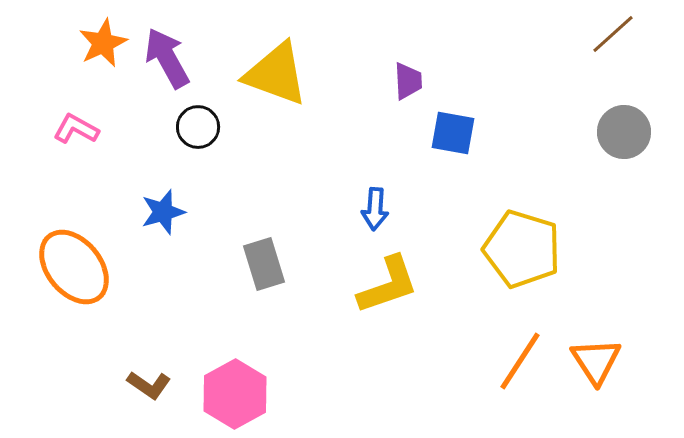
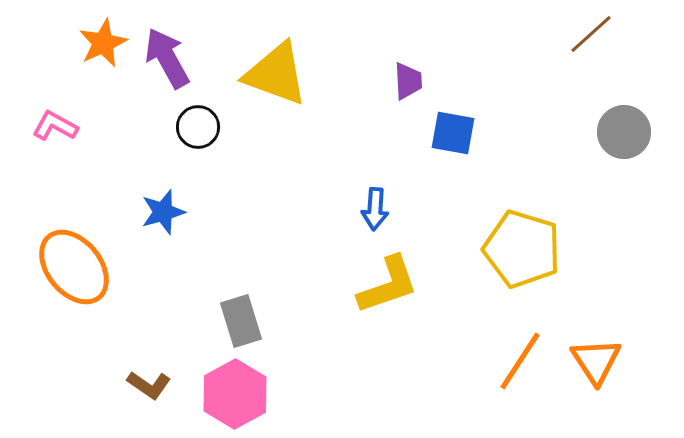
brown line: moved 22 px left
pink L-shape: moved 21 px left, 3 px up
gray rectangle: moved 23 px left, 57 px down
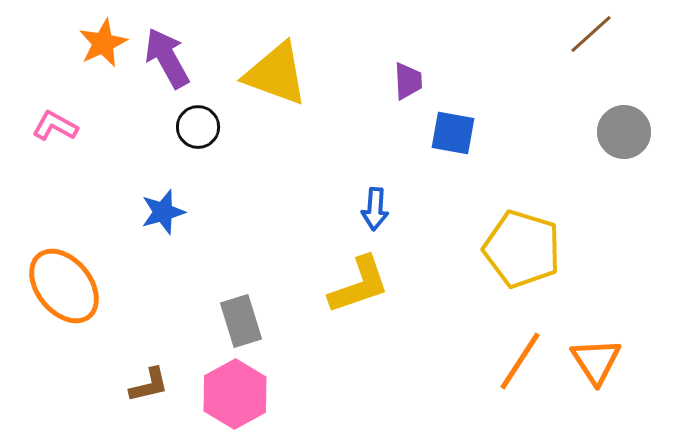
orange ellipse: moved 10 px left, 19 px down
yellow L-shape: moved 29 px left
brown L-shape: rotated 48 degrees counterclockwise
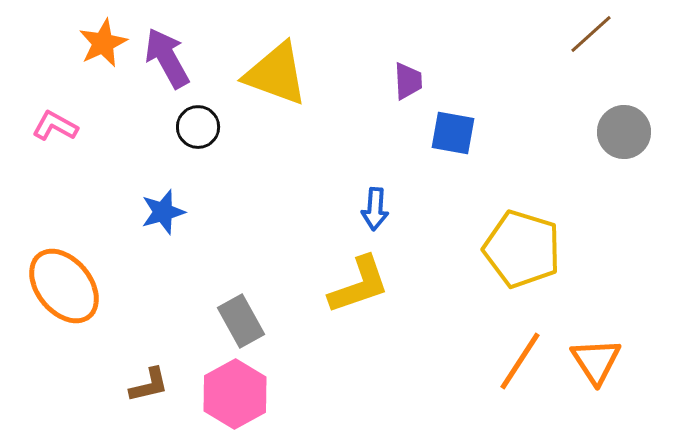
gray rectangle: rotated 12 degrees counterclockwise
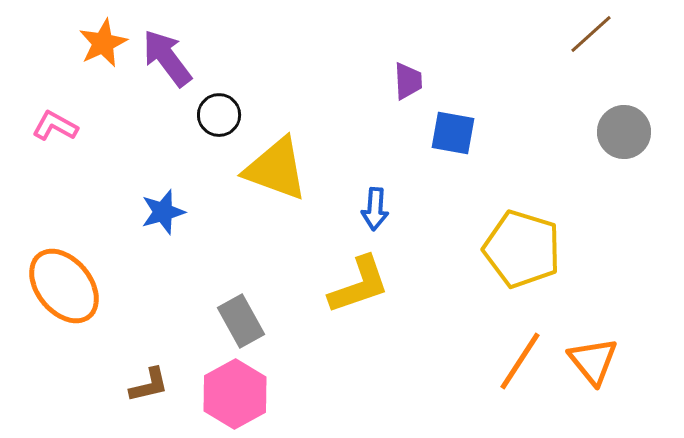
purple arrow: rotated 8 degrees counterclockwise
yellow triangle: moved 95 px down
black circle: moved 21 px right, 12 px up
orange triangle: moved 3 px left; rotated 6 degrees counterclockwise
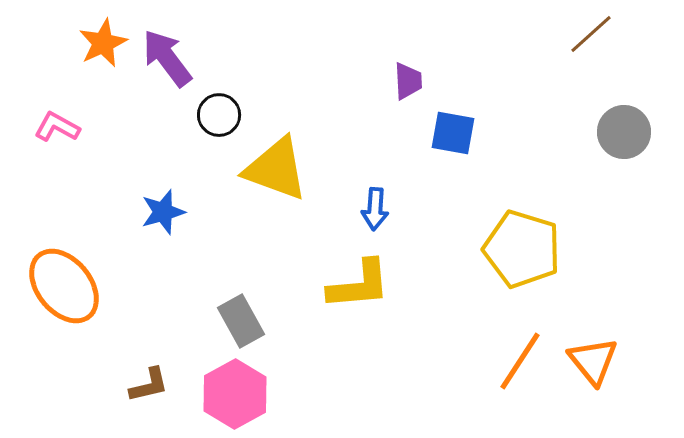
pink L-shape: moved 2 px right, 1 px down
yellow L-shape: rotated 14 degrees clockwise
